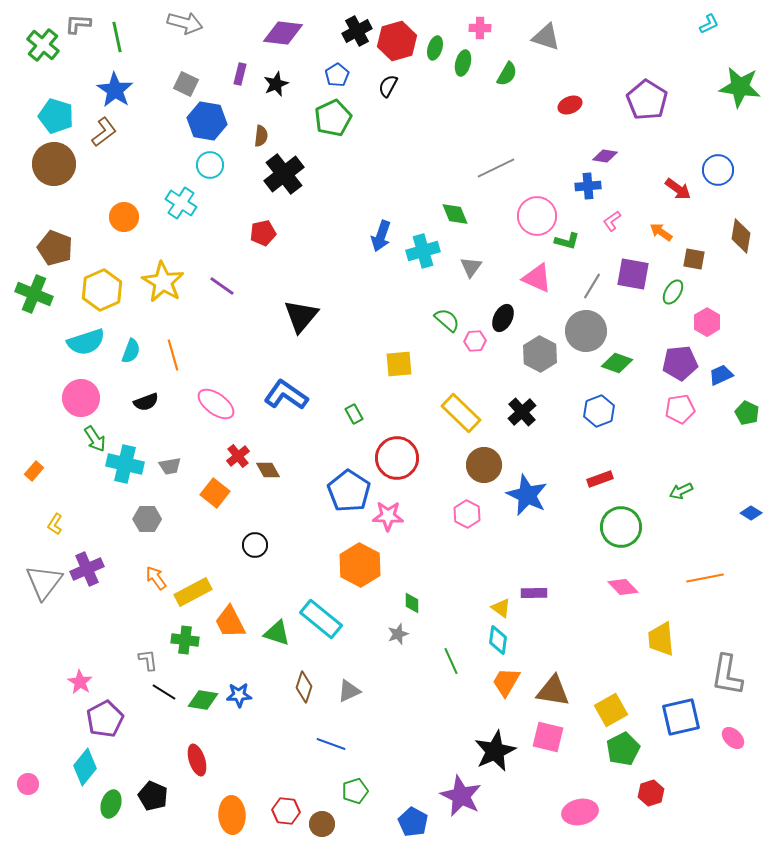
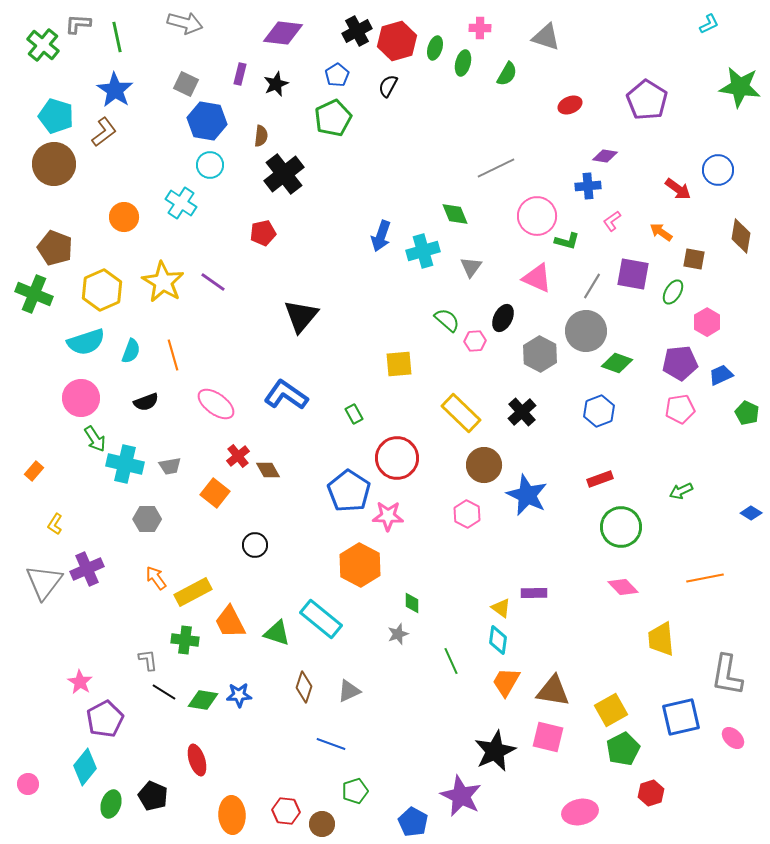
purple line at (222, 286): moved 9 px left, 4 px up
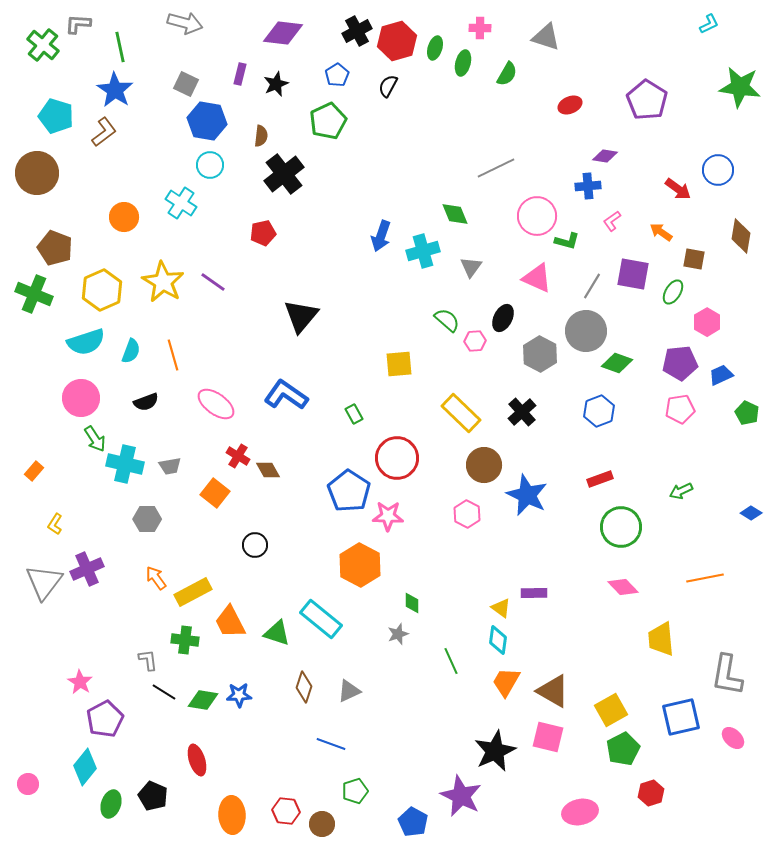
green line at (117, 37): moved 3 px right, 10 px down
green pentagon at (333, 118): moved 5 px left, 3 px down
brown circle at (54, 164): moved 17 px left, 9 px down
red cross at (238, 456): rotated 20 degrees counterclockwise
brown triangle at (553, 691): rotated 21 degrees clockwise
